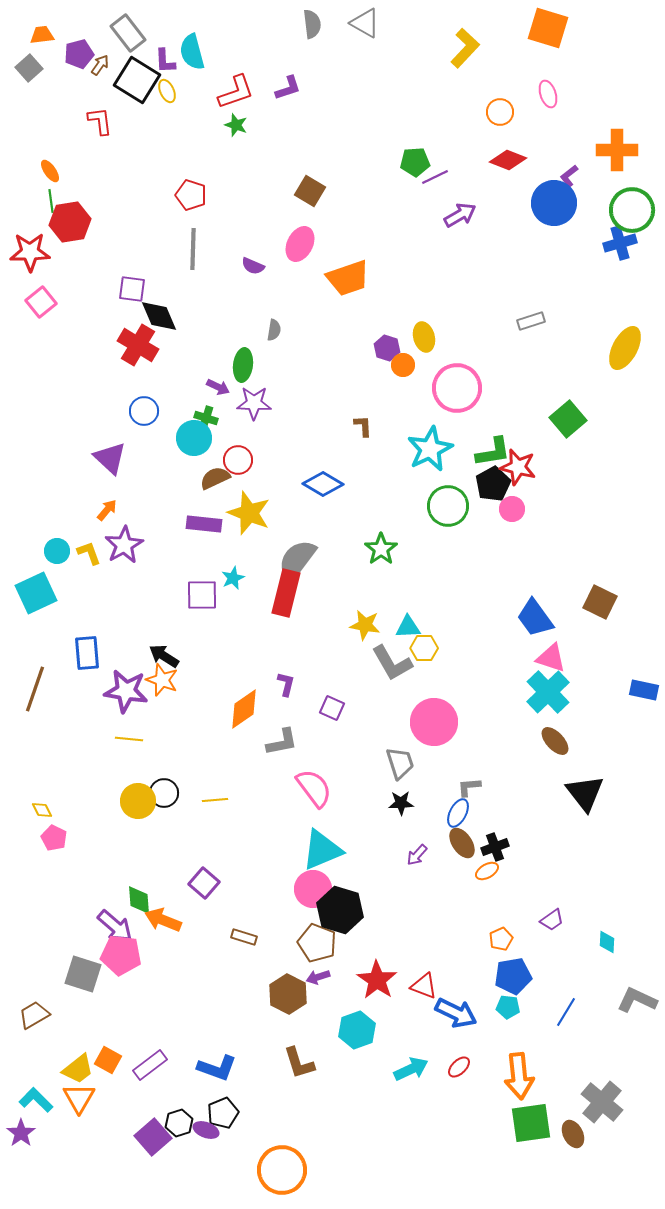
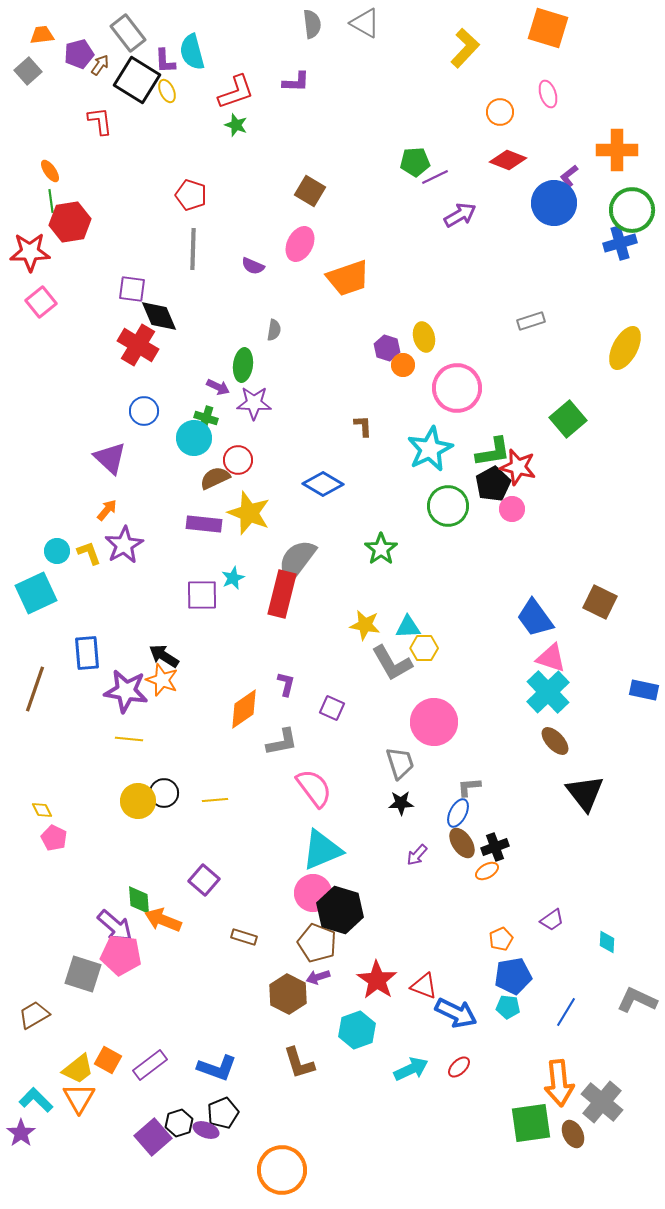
gray square at (29, 68): moved 1 px left, 3 px down
purple L-shape at (288, 88): moved 8 px right, 6 px up; rotated 20 degrees clockwise
red rectangle at (286, 593): moved 4 px left, 1 px down
purple square at (204, 883): moved 3 px up
pink circle at (313, 889): moved 4 px down
orange arrow at (519, 1076): moved 40 px right, 7 px down
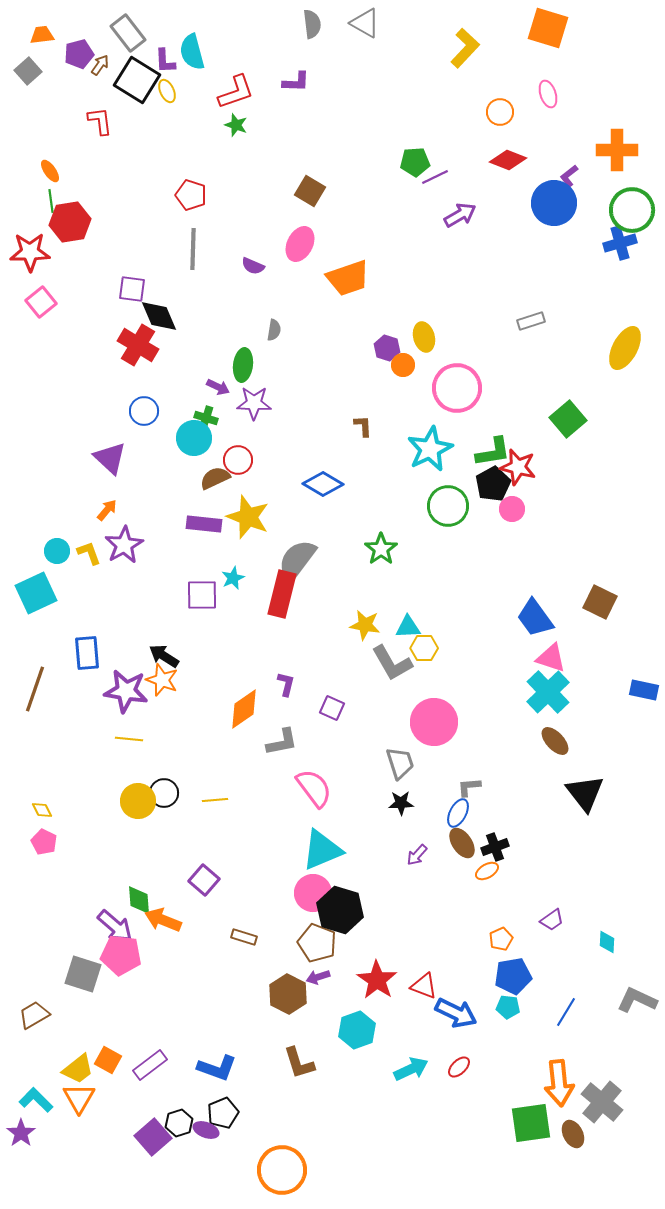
yellow star at (249, 513): moved 1 px left, 4 px down
pink pentagon at (54, 838): moved 10 px left, 4 px down
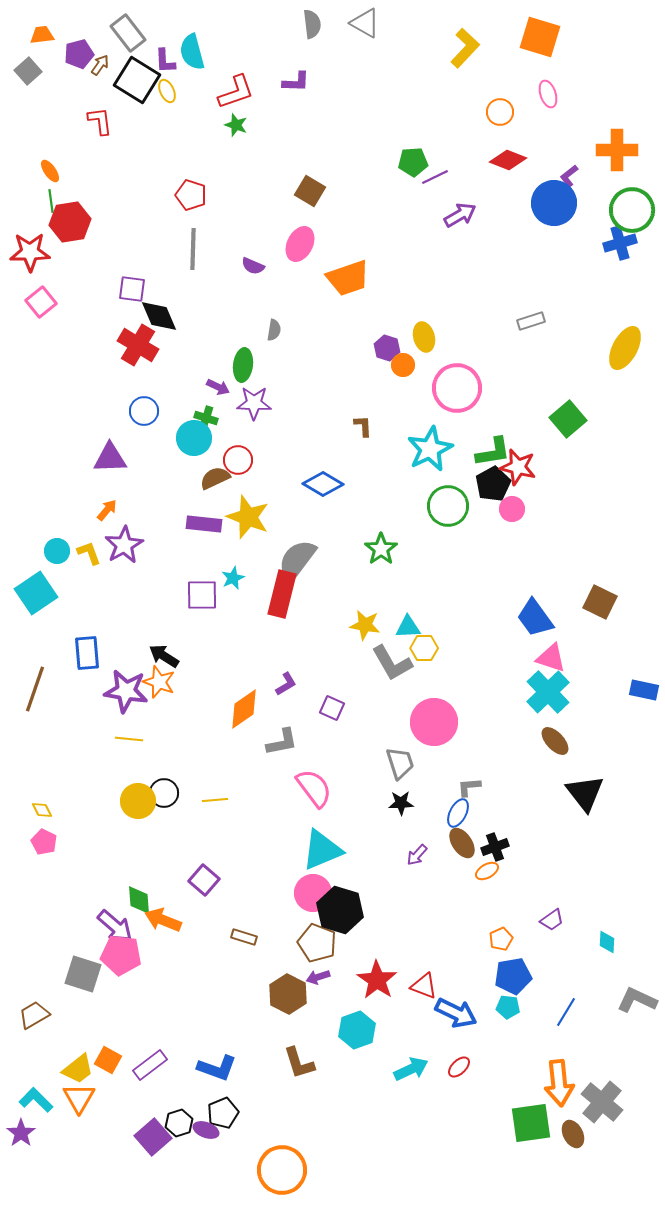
orange square at (548, 28): moved 8 px left, 9 px down
green pentagon at (415, 162): moved 2 px left
purple triangle at (110, 458): rotated 45 degrees counterclockwise
cyan square at (36, 593): rotated 9 degrees counterclockwise
orange star at (162, 680): moved 3 px left, 2 px down
purple L-shape at (286, 684): rotated 45 degrees clockwise
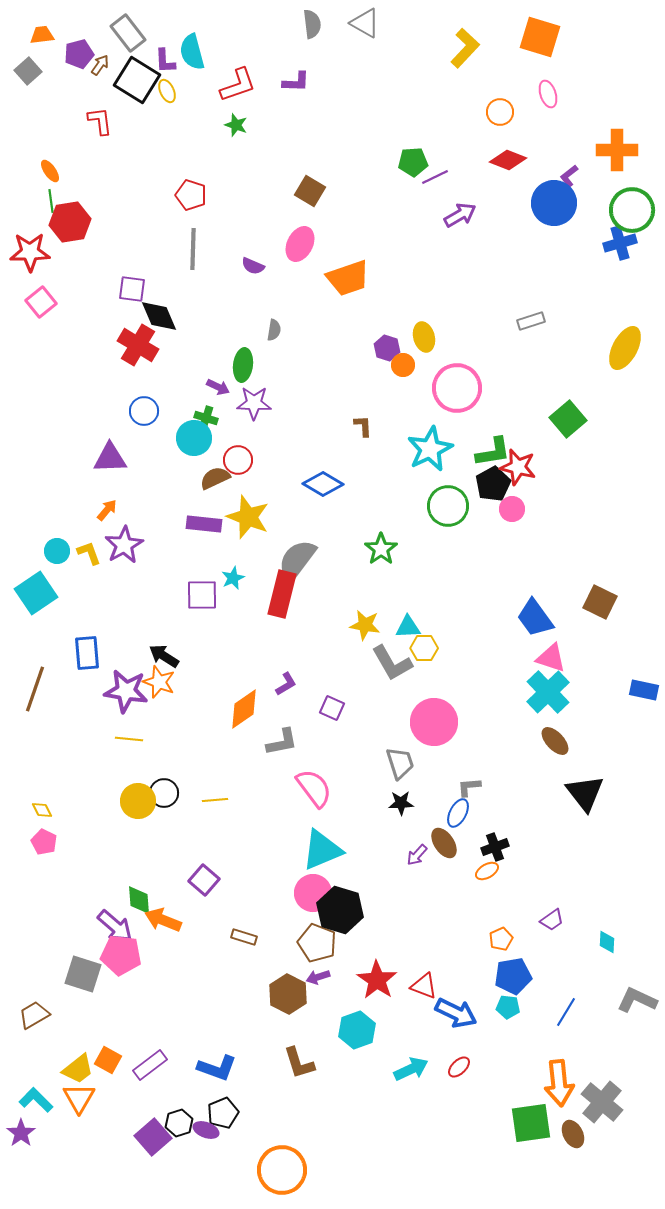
red L-shape at (236, 92): moved 2 px right, 7 px up
brown ellipse at (462, 843): moved 18 px left
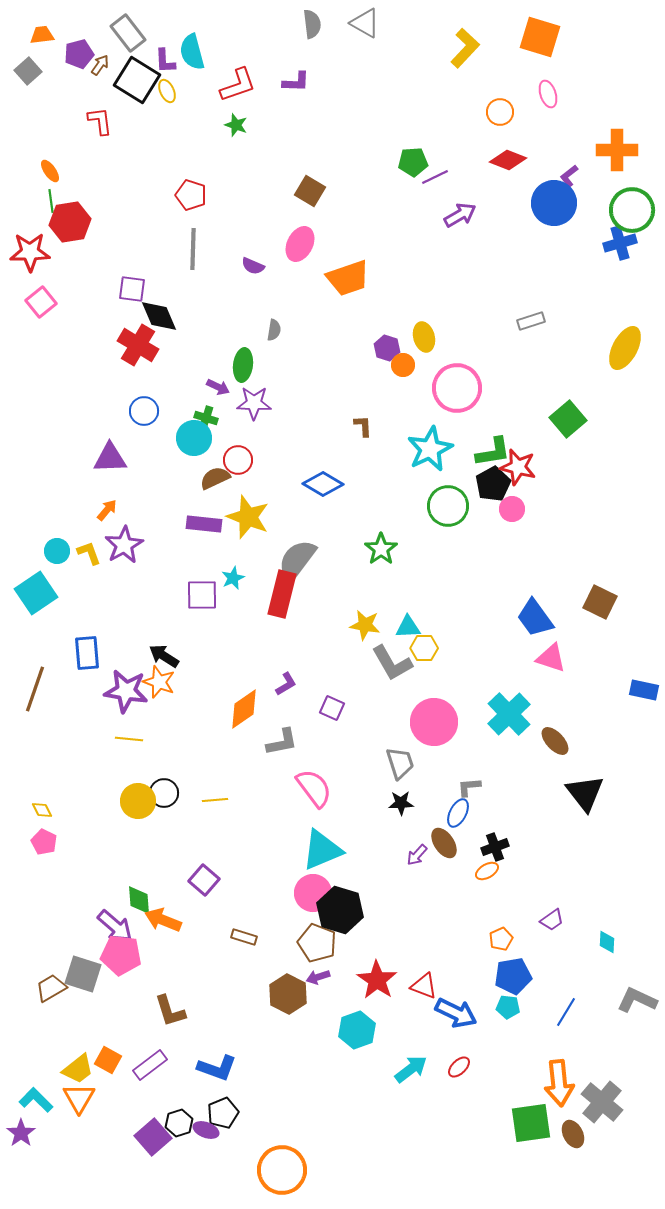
cyan cross at (548, 692): moved 39 px left, 22 px down
brown trapezoid at (34, 1015): moved 17 px right, 27 px up
brown L-shape at (299, 1063): moved 129 px left, 52 px up
cyan arrow at (411, 1069): rotated 12 degrees counterclockwise
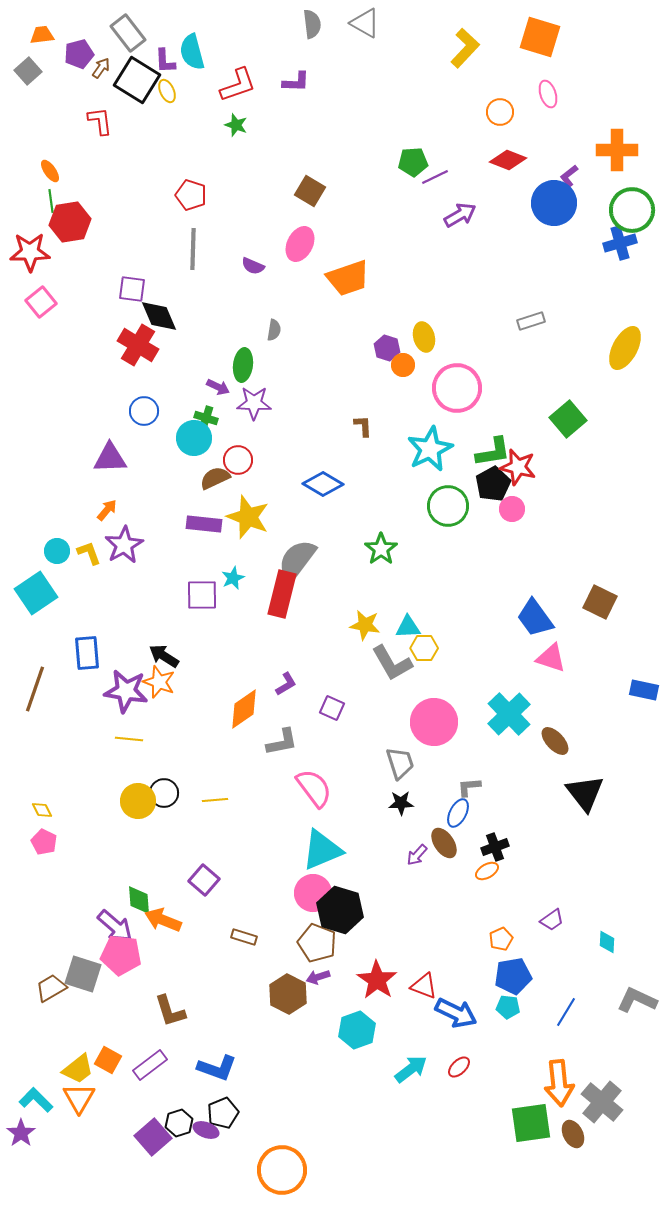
brown arrow at (100, 65): moved 1 px right, 3 px down
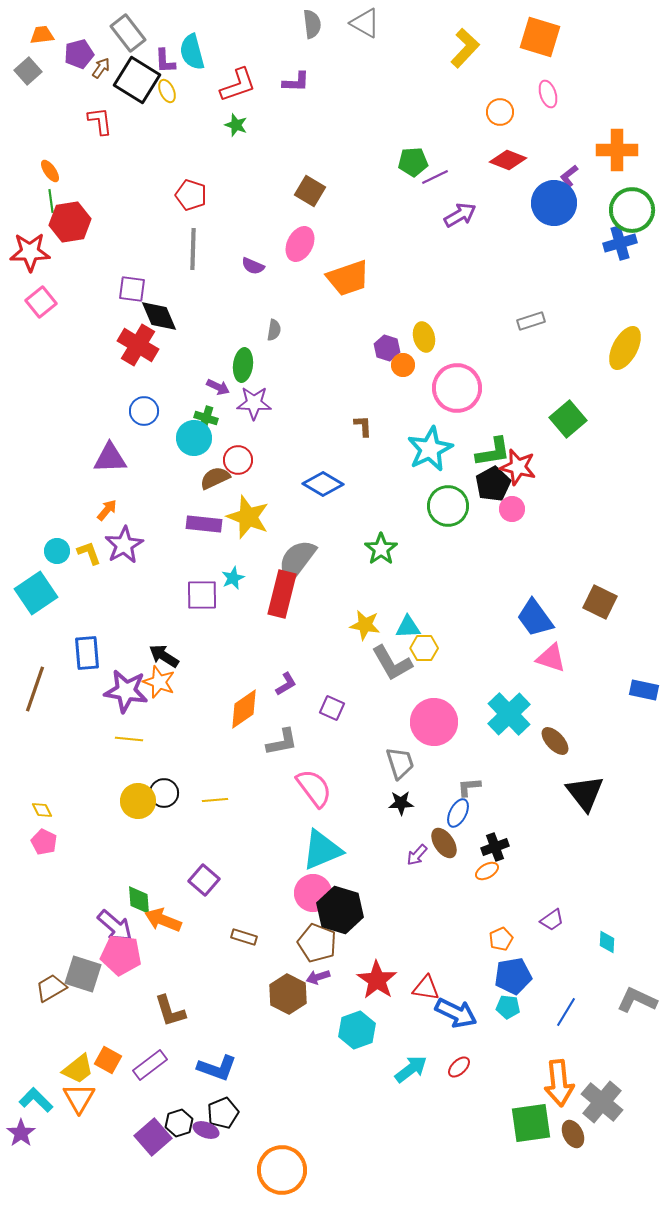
red triangle at (424, 986): moved 2 px right, 2 px down; rotated 12 degrees counterclockwise
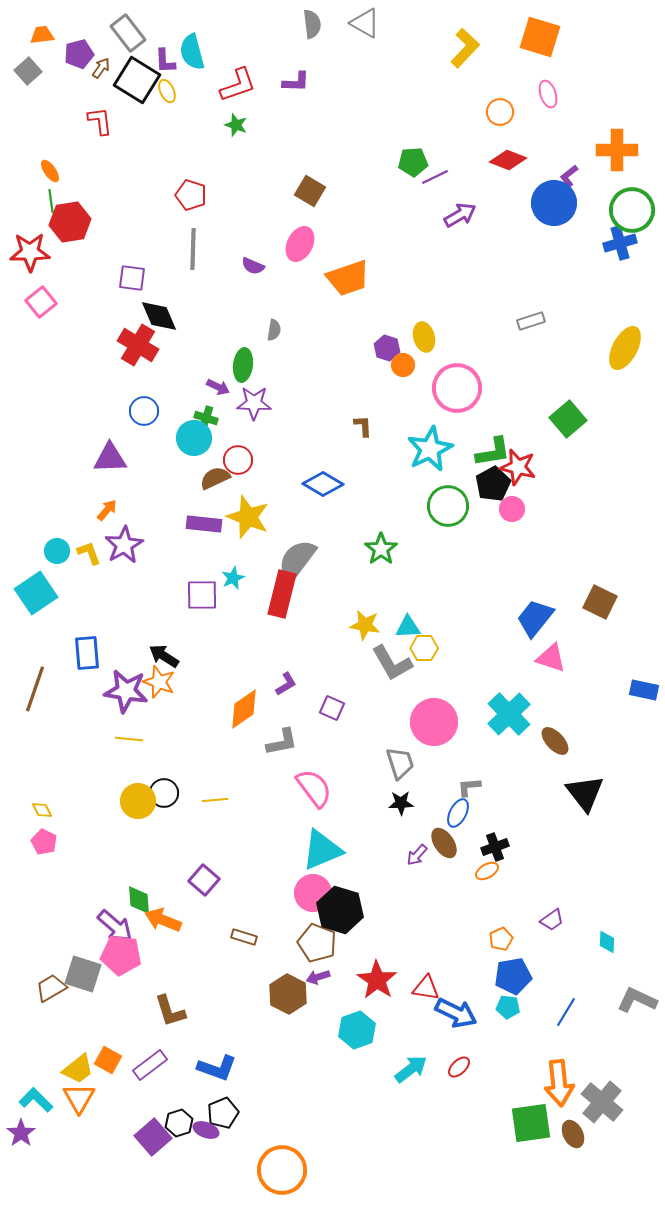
purple square at (132, 289): moved 11 px up
blue trapezoid at (535, 618): rotated 75 degrees clockwise
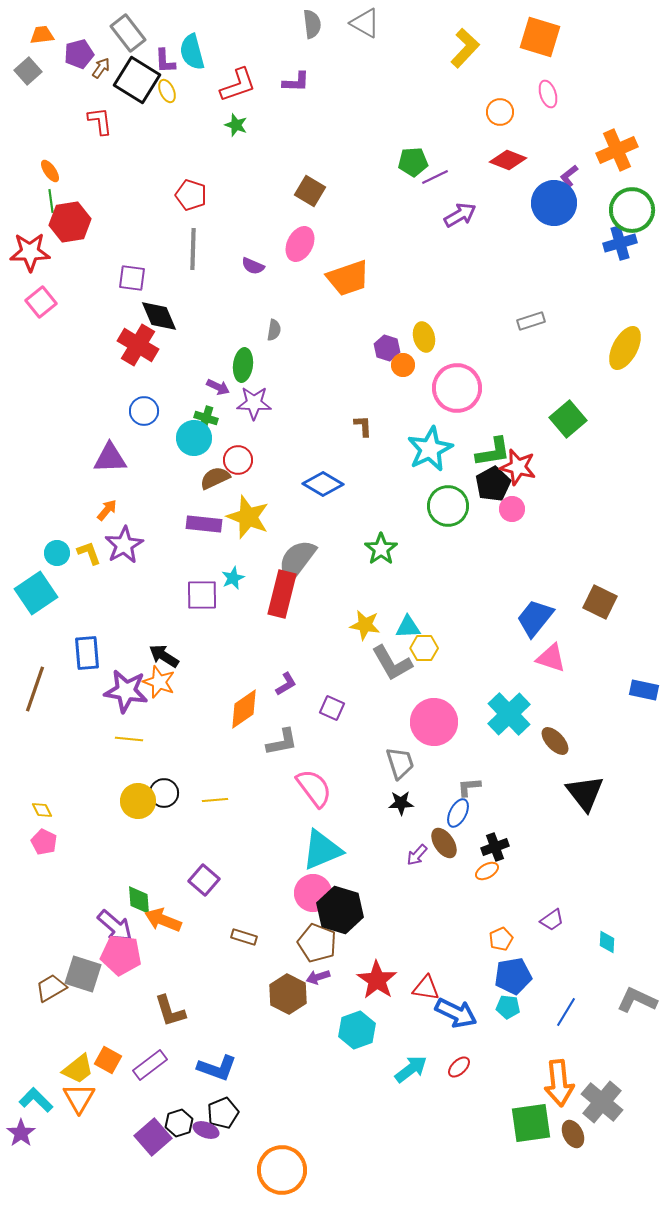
orange cross at (617, 150): rotated 24 degrees counterclockwise
cyan circle at (57, 551): moved 2 px down
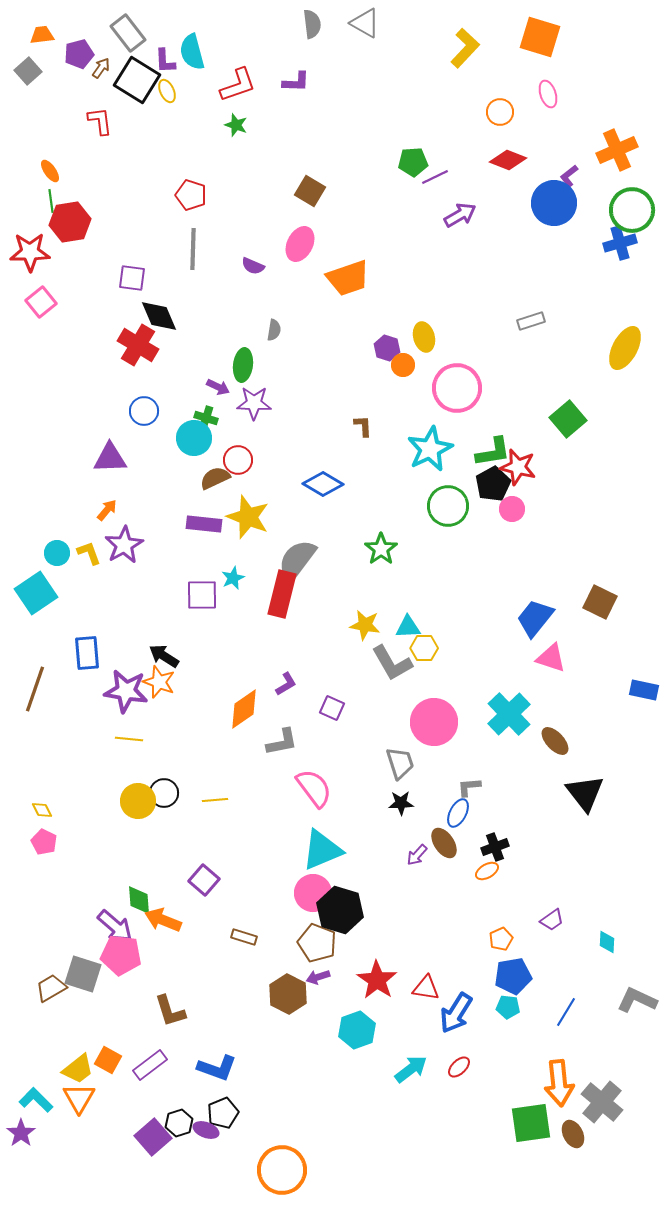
blue arrow at (456, 1013): rotated 96 degrees clockwise
